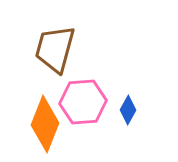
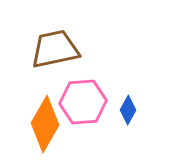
brown trapezoid: rotated 63 degrees clockwise
orange diamond: rotated 8 degrees clockwise
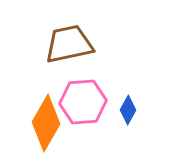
brown trapezoid: moved 14 px right, 5 px up
orange diamond: moved 1 px right, 1 px up
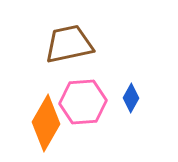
blue diamond: moved 3 px right, 12 px up
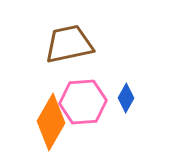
blue diamond: moved 5 px left
orange diamond: moved 5 px right, 1 px up
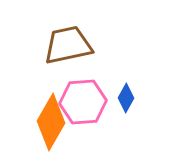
brown trapezoid: moved 1 px left, 1 px down
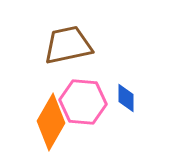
blue diamond: rotated 28 degrees counterclockwise
pink hexagon: rotated 9 degrees clockwise
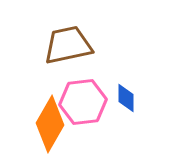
pink hexagon: rotated 12 degrees counterclockwise
orange diamond: moved 1 px left, 2 px down
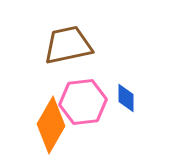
orange diamond: moved 1 px right, 1 px down
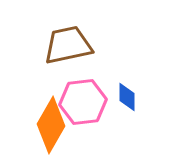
blue diamond: moved 1 px right, 1 px up
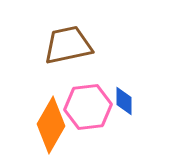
blue diamond: moved 3 px left, 4 px down
pink hexagon: moved 5 px right, 5 px down
